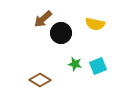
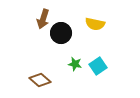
brown arrow: rotated 30 degrees counterclockwise
cyan square: rotated 12 degrees counterclockwise
brown diamond: rotated 10 degrees clockwise
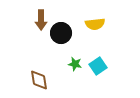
brown arrow: moved 2 px left, 1 px down; rotated 18 degrees counterclockwise
yellow semicircle: rotated 18 degrees counterclockwise
brown diamond: moved 1 px left; rotated 40 degrees clockwise
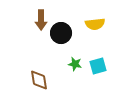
cyan square: rotated 18 degrees clockwise
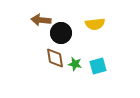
brown arrow: rotated 96 degrees clockwise
brown diamond: moved 16 px right, 22 px up
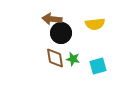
brown arrow: moved 11 px right, 1 px up
green star: moved 2 px left, 5 px up
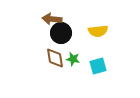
yellow semicircle: moved 3 px right, 7 px down
